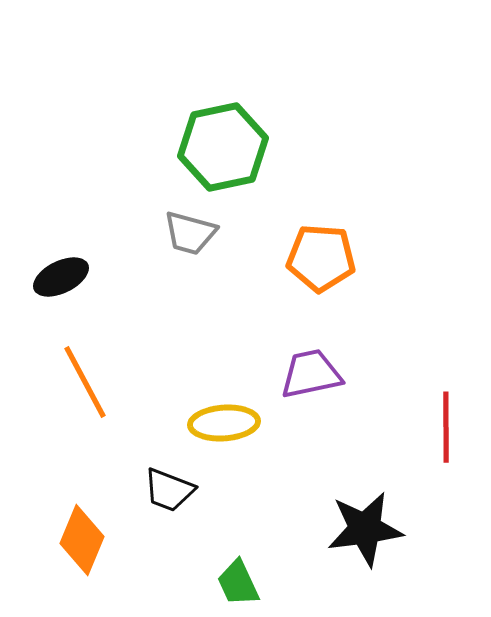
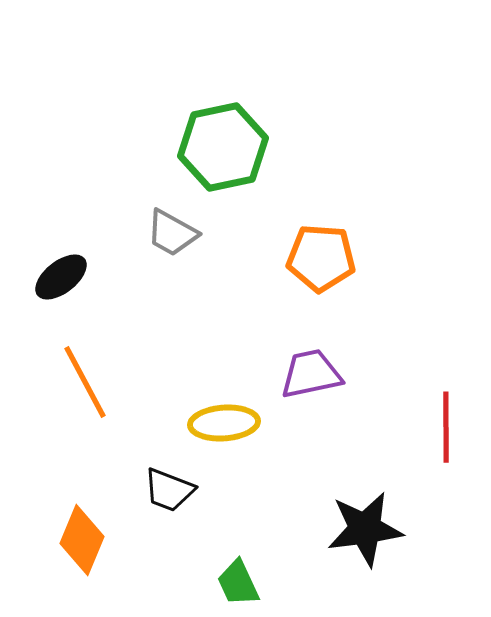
gray trapezoid: moved 18 px left; rotated 14 degrees clockwise
black ellipse: rotated 12 degrees counterclockwise
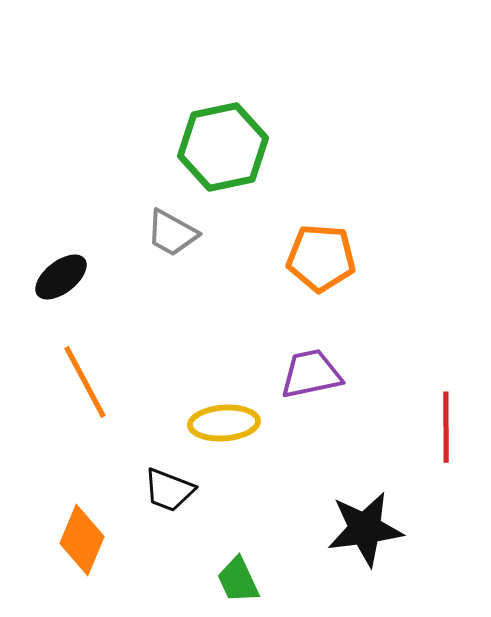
green trapezoid: moved 3 px up
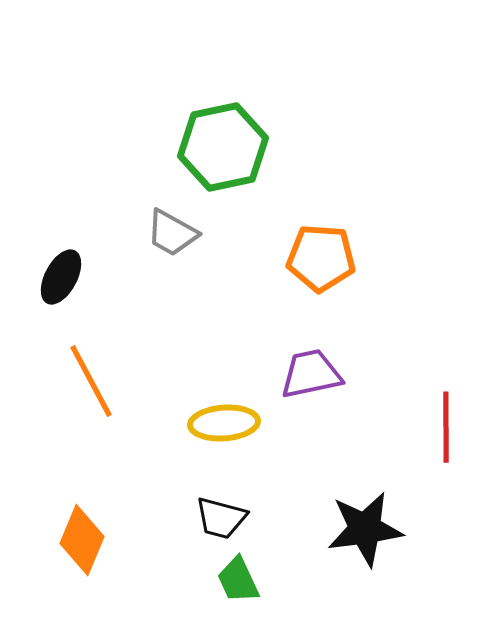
black ellipse: rotated 24 degrees counterclockwise
orange line: moved 6 px right, 1 px up
black trapezoid: moved 52 px right, 28 px down; rotated 6 degrees counterclockwise
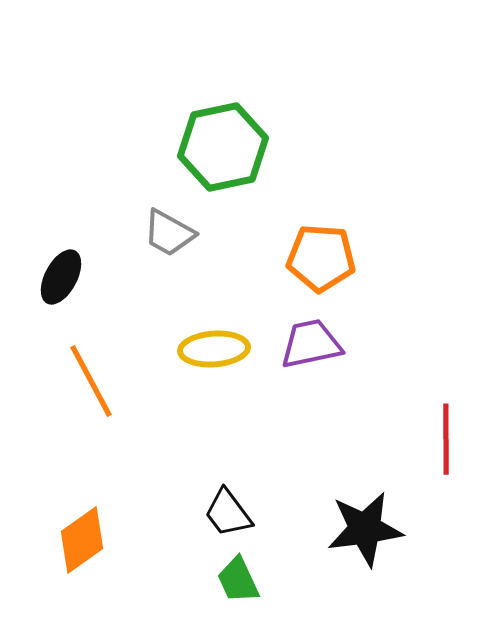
gray trapezoid: moved 3 px left
purple trapezoid: moved 30 px up
yellow ellipse: moved 10 px left, 74 px up
red line: moved 12 px down
black trapezoid: moved 7 px right, 5 px up; rotated 38 degrees clockwise
orange diamond: rotated 32 degrees clockwise
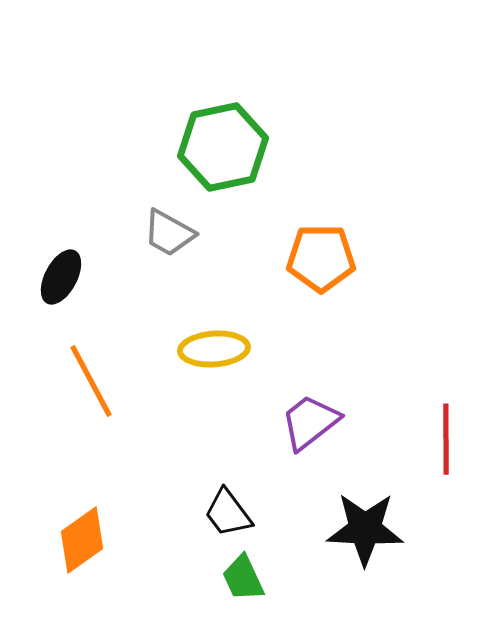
orange pentagon: rotated 4 degrees counterclockwise
purple trapezoid: moved 1 px left, 78 px down; rotated 26 degrees counterclockwise
black star: rotated 10 degrees clockwise
green trapezoid: moved 5 px right, 2 px up
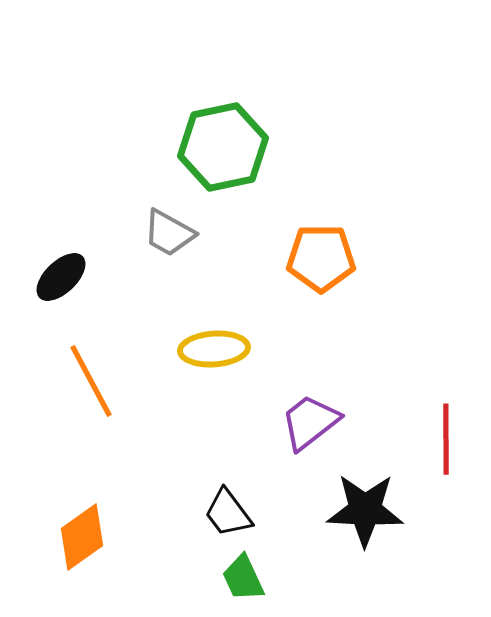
black ellipse: rotated 18 degrees clockwise
black star: moved 19 px up
orange diamond: moved 3 px up
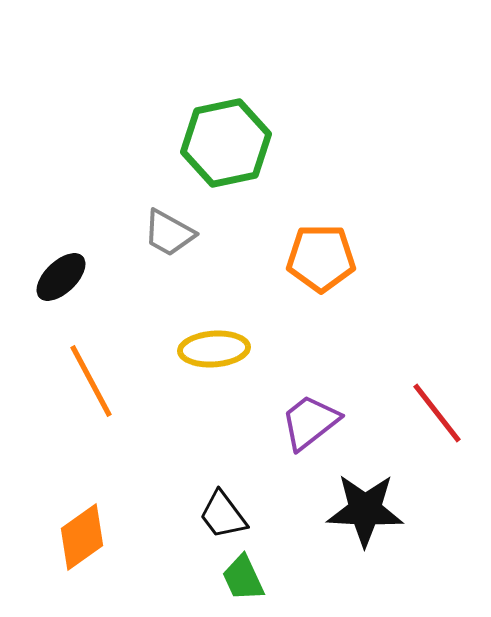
green hexagon: moved 3 px right, 4 px up
red line: moved 9 px left, 26 px up; rotated 38 degrees counterclockwise
black trapezoid: moved 5 px left, 2 px down
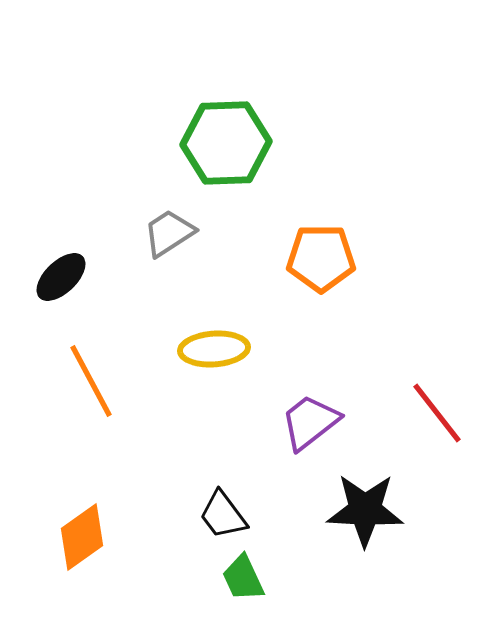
green hexagon: rotated 10 degrees clockwise
gray trapezoid: rotated 118 degrees clockwise
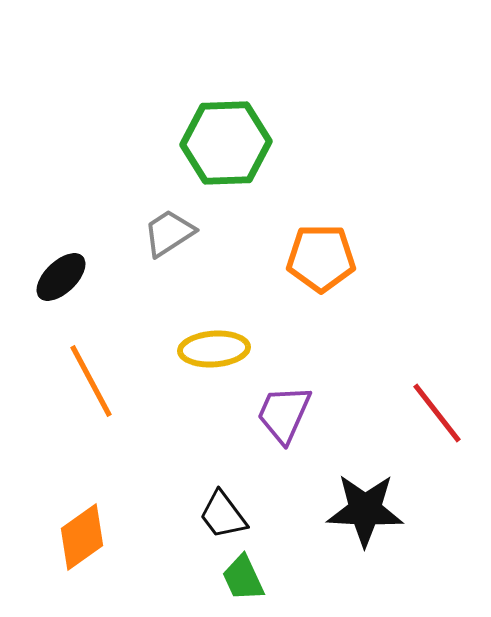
purple trapezoid: moved 26 px left, 8 px up; rotated 28 degrees counterclockwise
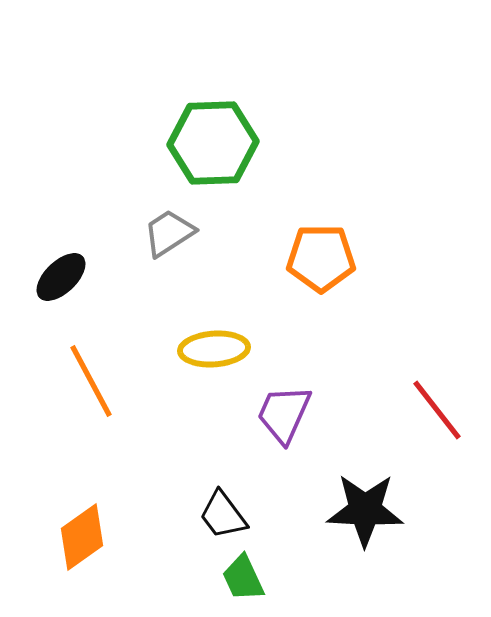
green hexagon: moved 13 px left
red line: moved 3 px up
